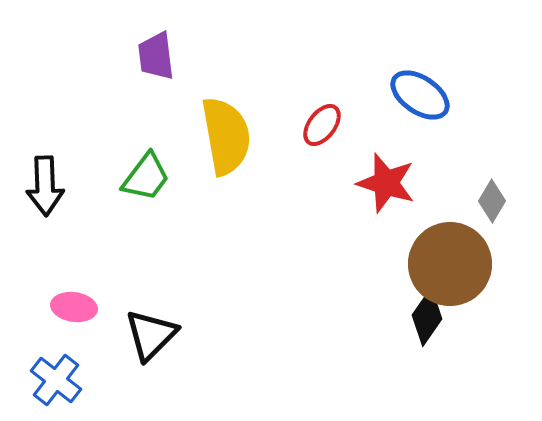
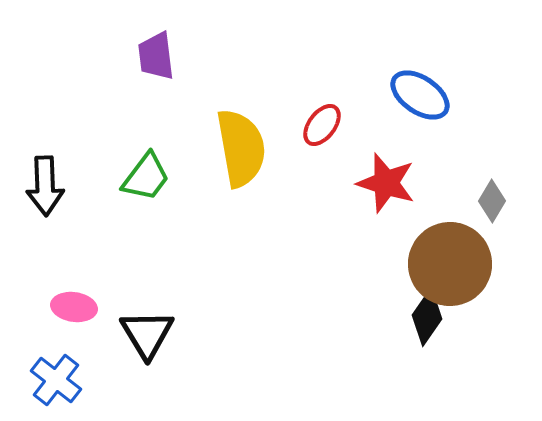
yellow semicircle: moved 15 px right, 12 px down
black triangle: moved 4 px left, 1 px up; rotated 16 degrees counterclockwise
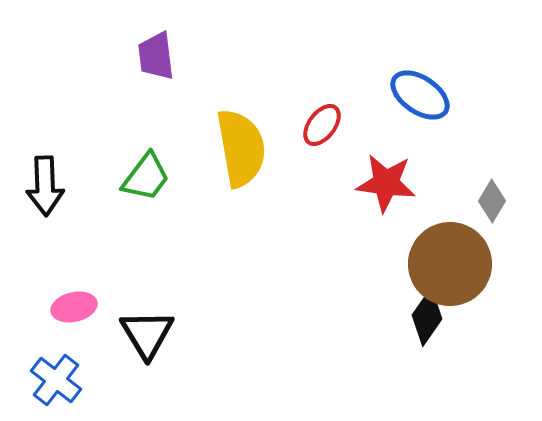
red star: rotated 10 degrees counterclockwise
pink ellipse: rotated 21 degrees counterclockwise
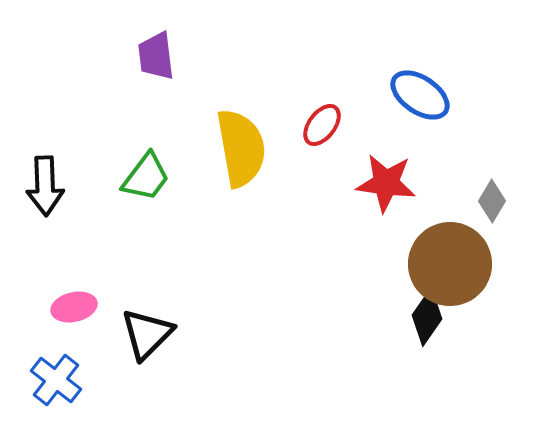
black triangle: rotated 16 degrees clockwise
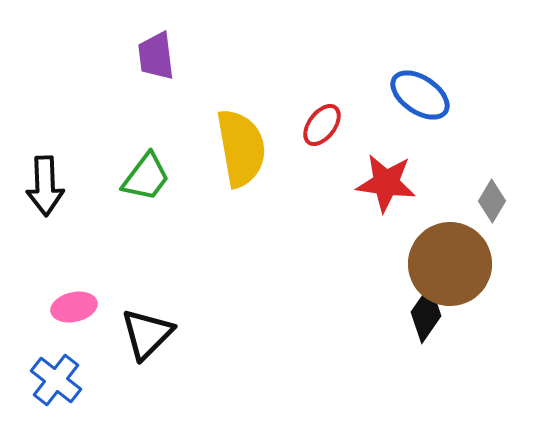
black diamond: moved 1 px left, 3 px up
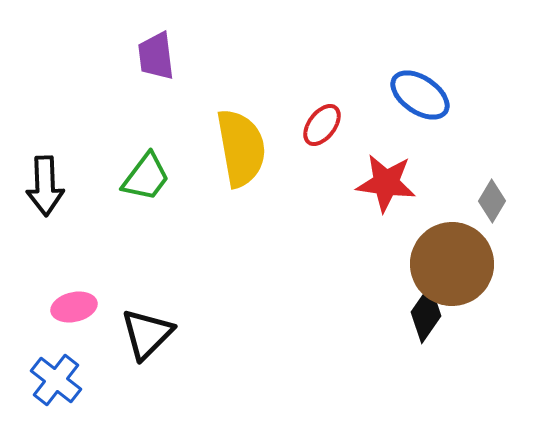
brown circle: moved 2 px right
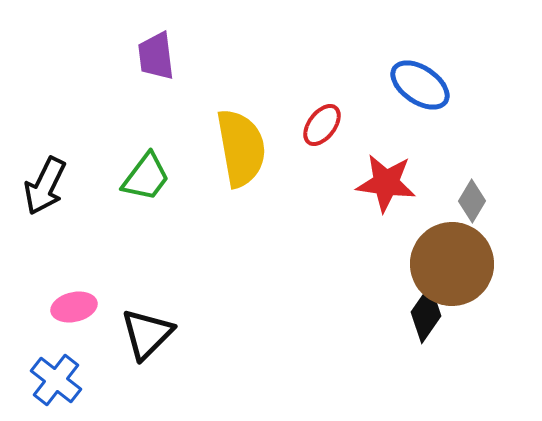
blue ellipse: moved 10 px up
black arrow: rotated 28 degrees clockwise
gray diamond: moved 20 px left
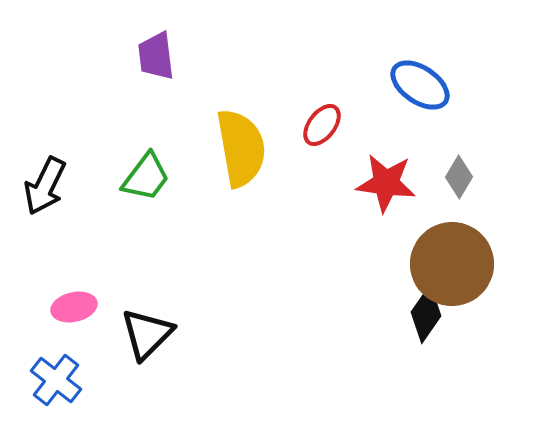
gray diamond: moved 13 px left, 24 px up
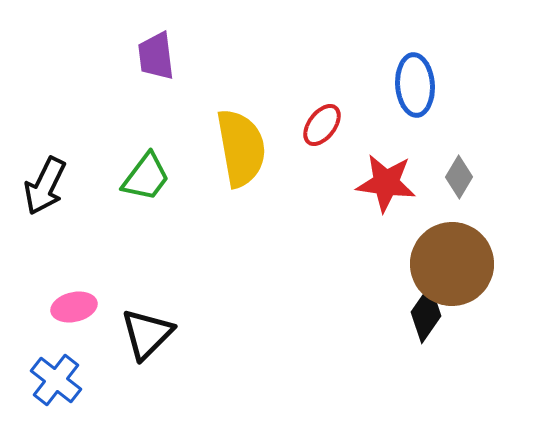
blue ellipse: moved 5 px left; rotated 52 degrees clockwise
